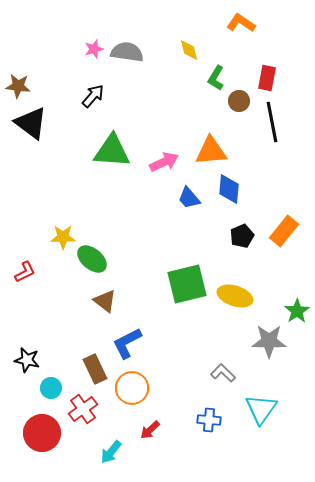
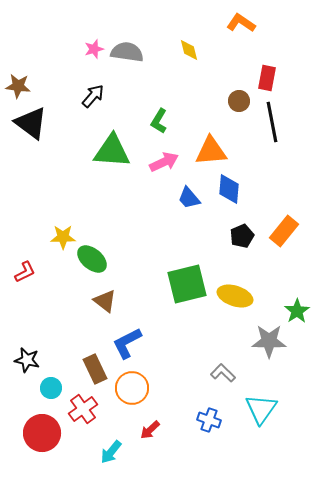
green L-shape: moved 57 px left, 43 px down
blue cross: rotated 15 degrees clockwise
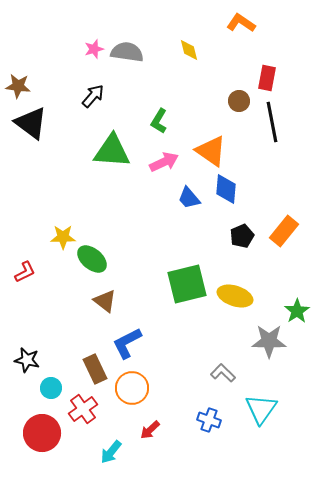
orange triangle: rotated 40 degrees clockwise
blue diamond: moved 3 px left
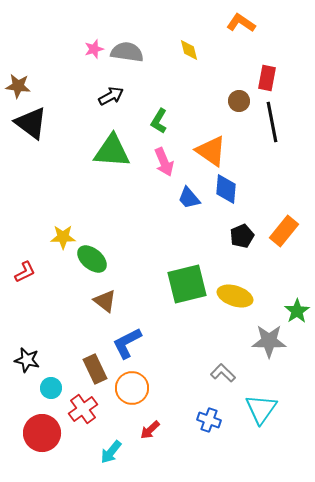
black arrow: moved 18 px right; rotated 20 degrees clockwise
pink arrow: rotated 92 degrees clockwise
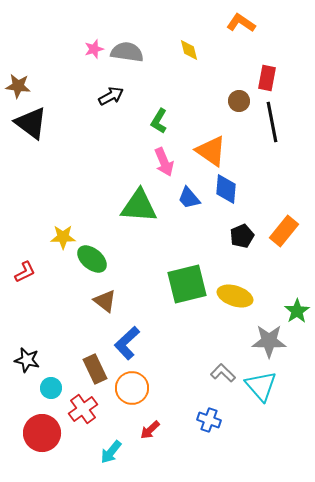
green triangle: moved 27 px right, 55 px down
blue L-shape: rotated 16 degrees counterclockwise
cyan triangle: moved 23 px up; rotated 16 degrees counterclockwise
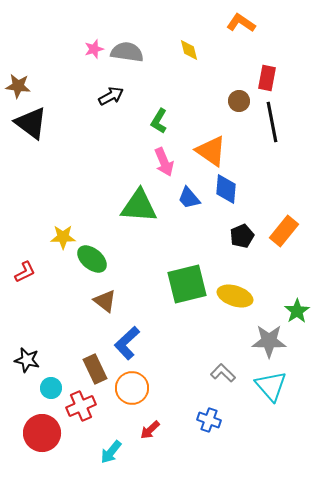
cyan triangle: moved 10 px right
red cross: moved 2 px left, 3 px up; rotated 12 degrees clockwise
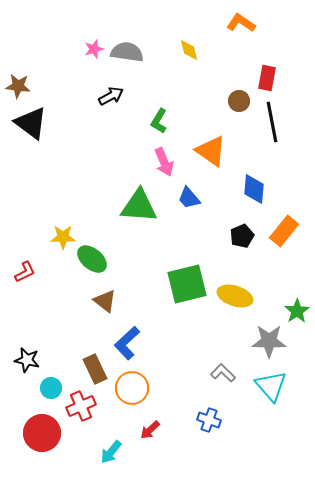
blue diamond: moved 28 px right
